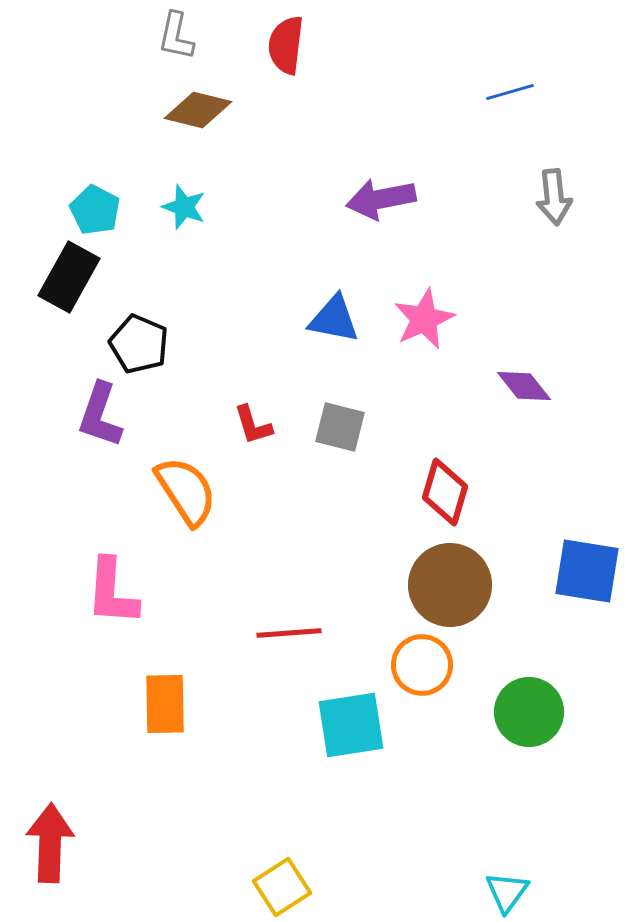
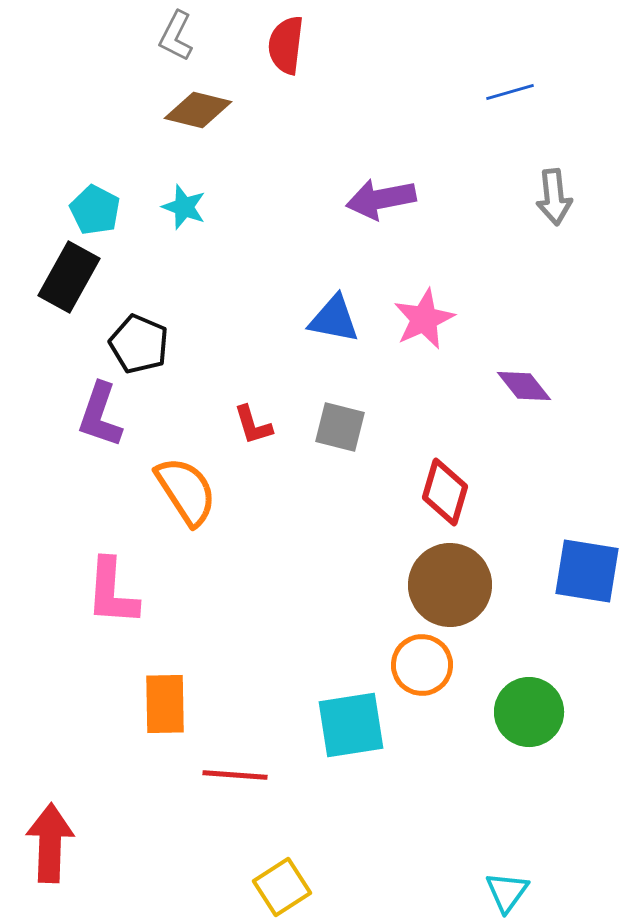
gray L-shape: rotated 15 degrees clockwise
red line: moved 54 px left, 142 px down; rotated 8 degrees clockwise
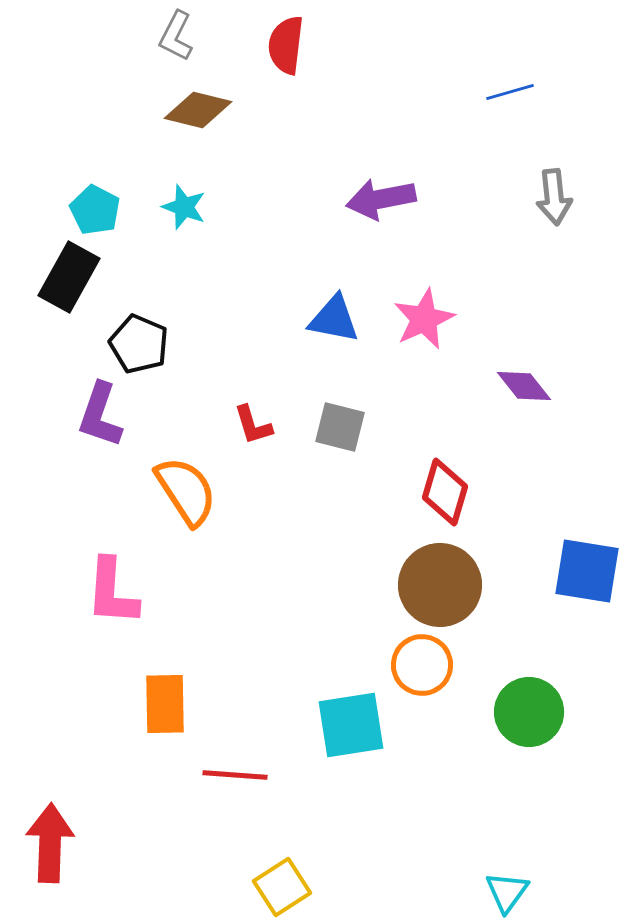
brown circle: moved 10 px left
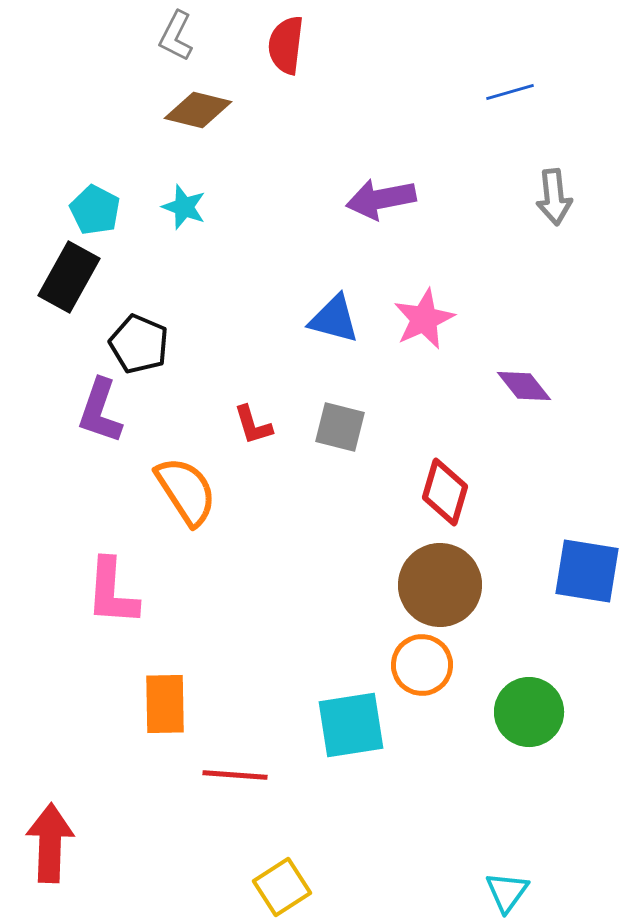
blue triangle: rotated 4 degrees clockwise
purple L-shape: moved 4 px up
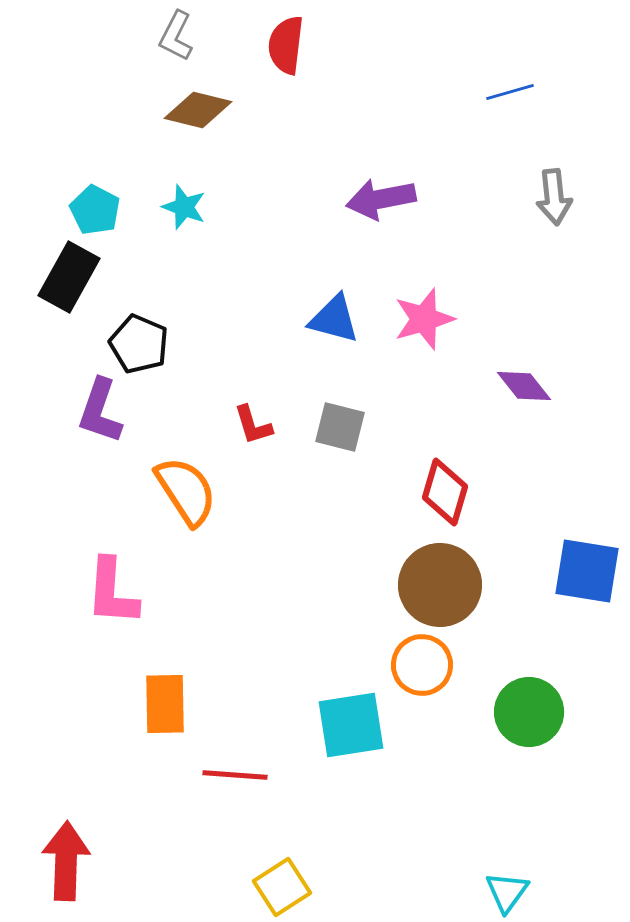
pink star: rotated 8 degrees clockwise
red arrow: moved 16 px right, 18 px down
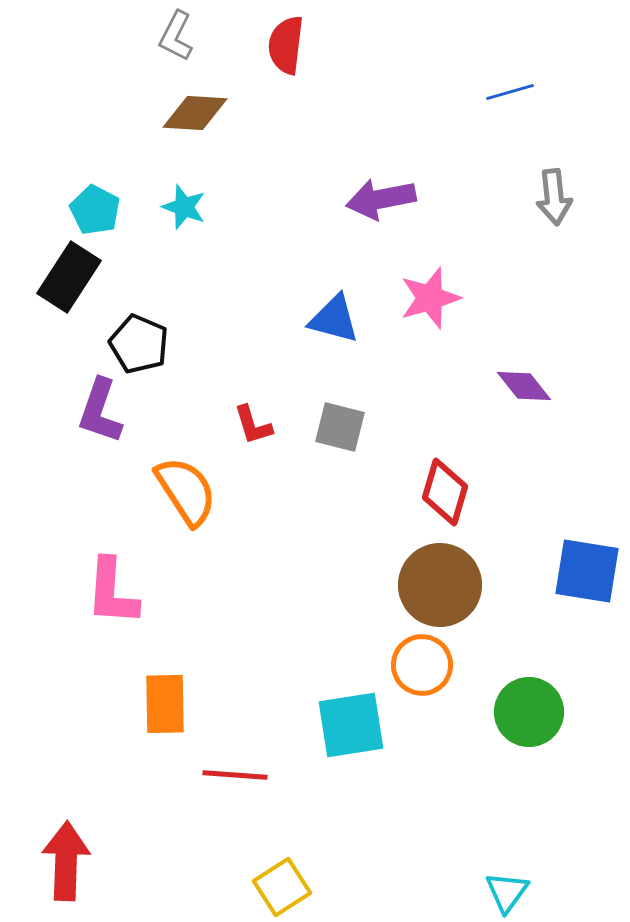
brown diamond: moved 3 px left, 3 px down; rotated 10 degrees counterclockwise
black rectangle: rotated 4 degrees clockwise
pink star: moved 6 px right, 21 px up
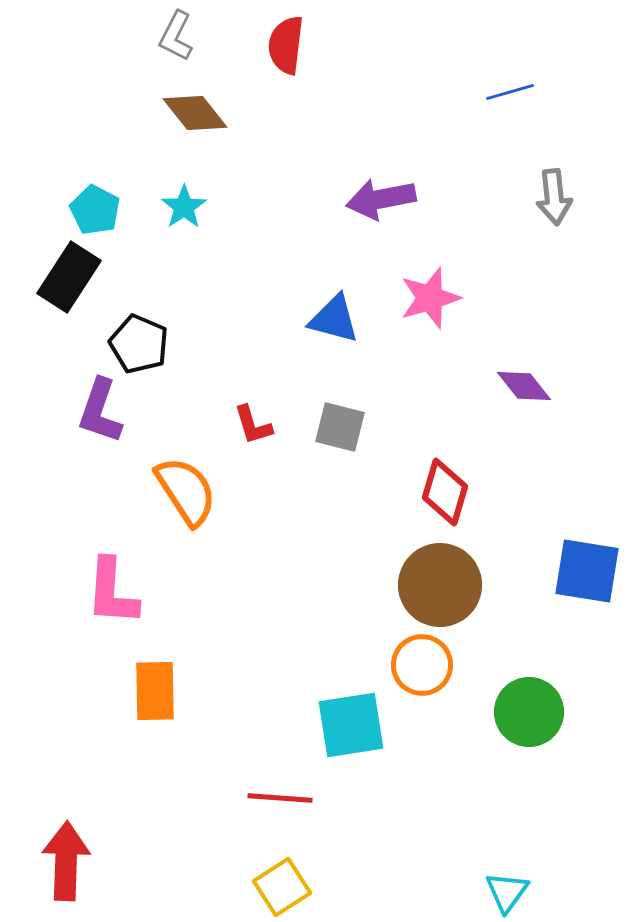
brown diamond: rotated 48 degrees clockwise
cyan star: rotated 18 degrees clockwise
orange rectangle: moved 10 px left, 13 px up
red line: moved 45 px right, 23 px down
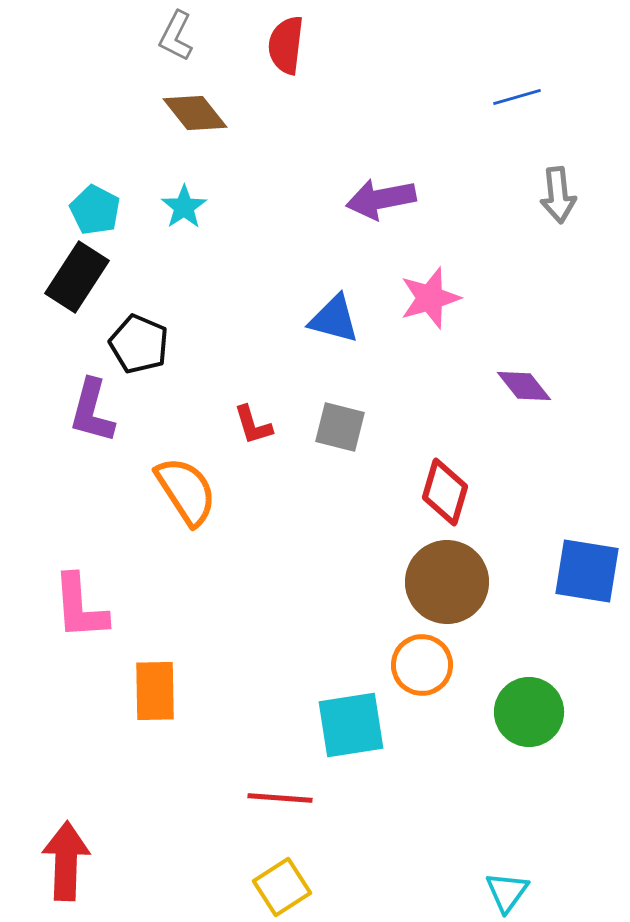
blue line: moved 7 px right, 5 px down
gray arrow: moved 4 px right, 2 px up
black rectangle: moved 8 px right
purple L-shape: moved 8 px left; rotated 4 degrees counterclockwise
brown circle: moved 7 px right, 3 px up
pink L-shape: moved 32 px left, 15 px down; rotated 8 degrees counterclockwise
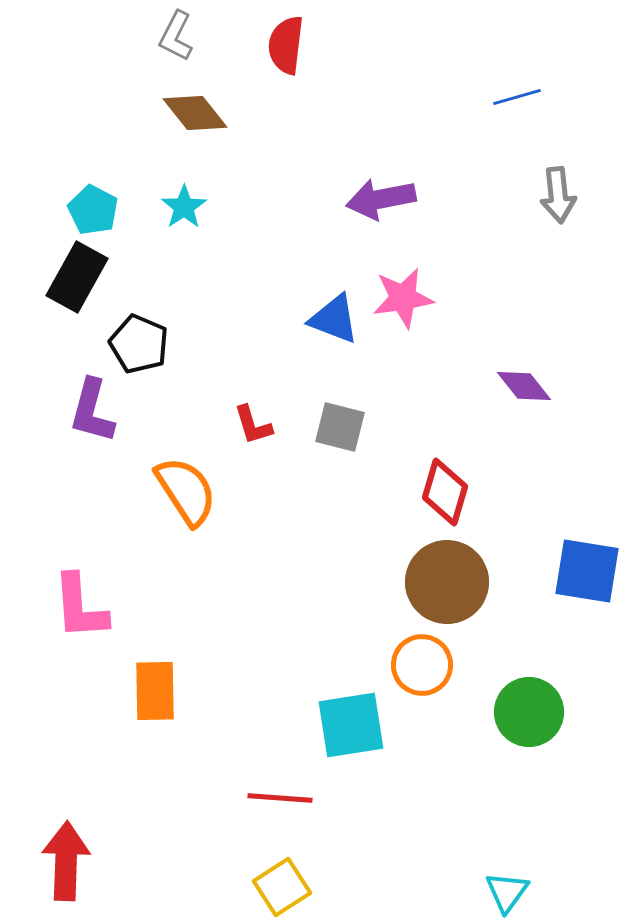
cyan pentagon: moved 2 px left
black rectangle: rotated 4 degrees counterclockwise
pink star: moved 27 px left; rotated 8 degrees clockwise
blue triangle: rotated 6 degrees clockwise
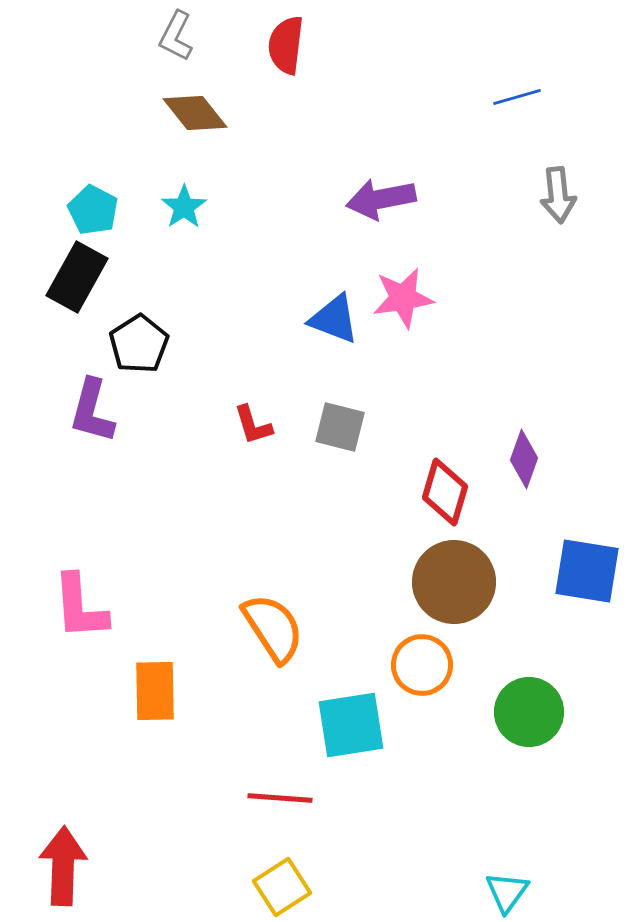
black pentagon: rotated 16 degrees clockwise
purple diamond: moved 73 px down; rotated 58 degrees clockwise
orange semicircle: moved 87 px right, 137 px down
brown circle: moved 7 px right
red arrow: moved 3 px left, 5 px down
